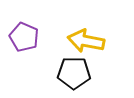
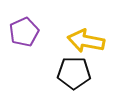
purple pentagon: moved 5 px up; rotated 24 degrees clockwise
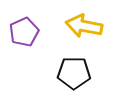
yellow arrow: moved 2 px left, 15 px up
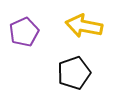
black pentagon: rotated 20 degrees counterclockwise
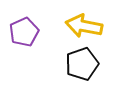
black pentagon: moved 8 px right, 9 px up
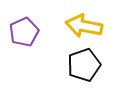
black pentagon: moved 2 px right, 1 px down
